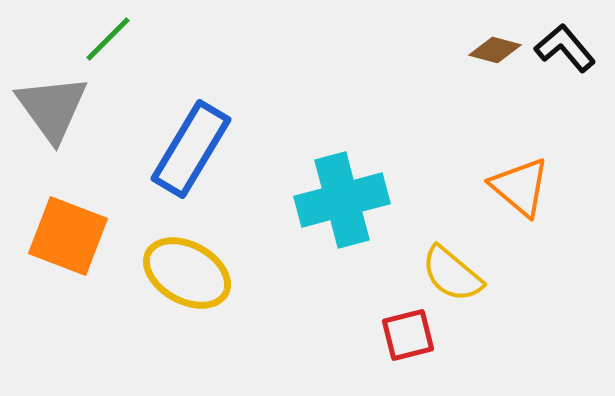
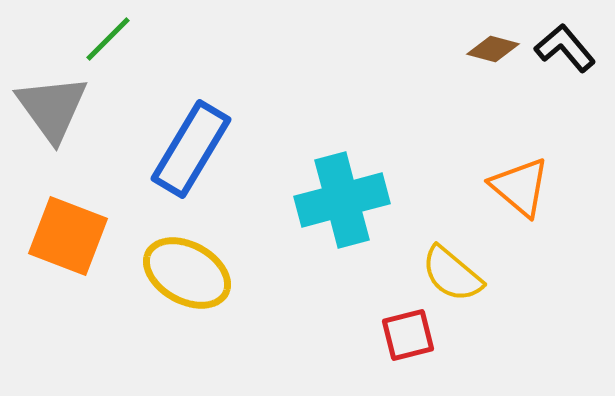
brown diamond: moved 2 px left, 1 px up
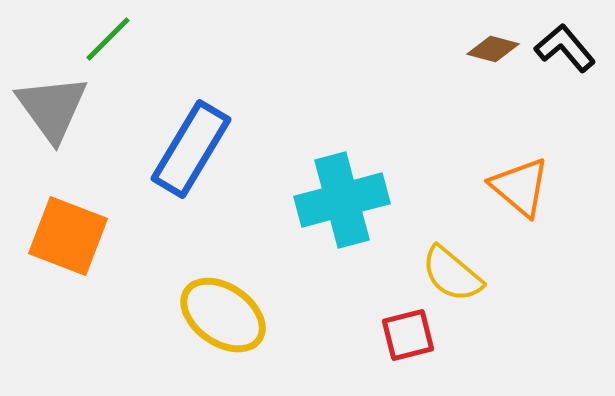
yellow ellipse: moved 36 px right, 42 px down; rotated 6 degrees clockwise
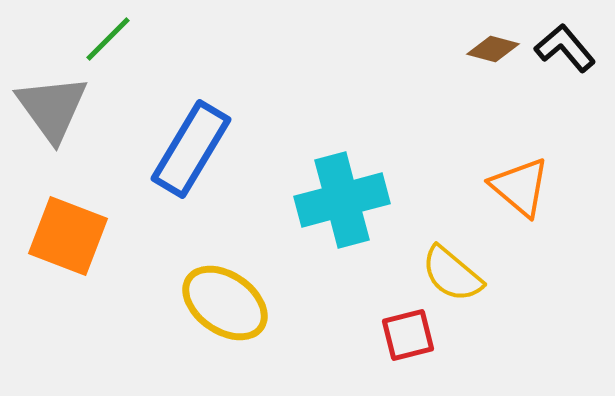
yellow ellipse: moved 2 px right, 12 px up
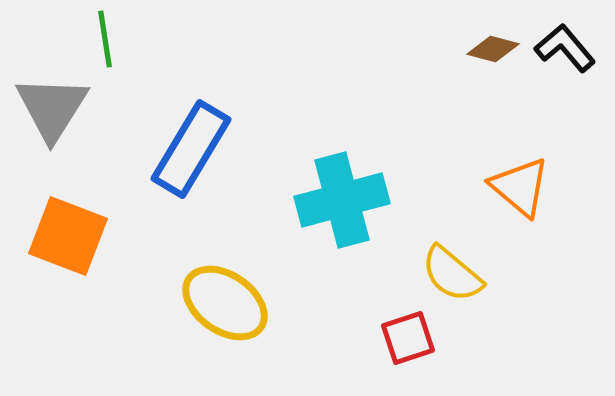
green line: moved 3 px left; rotated 54 degrees counterclockwise
gray triangle: rotated 8 degrees clockwise
red square: moved 3 px down; rotated 4 degrees counterclockwise
